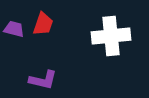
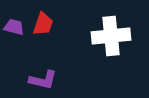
purple trapezoid: moved 2 px up
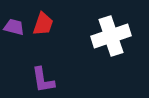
white cross: rotated 12 degrees counterclockwise
purple L-shape: rotated 68 degrees clockwise
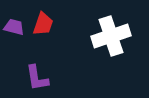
purple L-shape: moved 6 px left, 2 px up
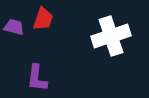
red trapezoid: moved 5 px up
purple L-shape: rotated 16 degrees clockwise
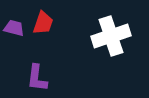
red trapezoid: moved 4 px down
purple trapezoid: moved 1 px down
